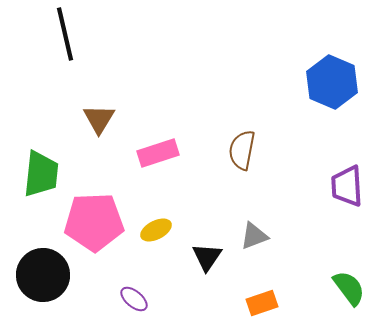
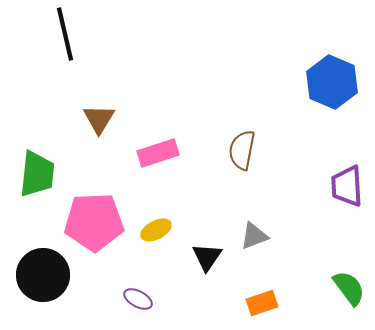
green trapezoid: moved 4 px left
purple ellipse: moved 4 px right; rotated 12 degrees counterclockwise
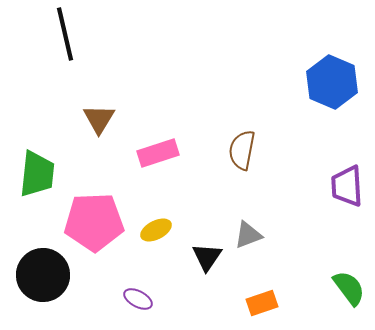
gray triangle: moved 6 px left, 1 px up
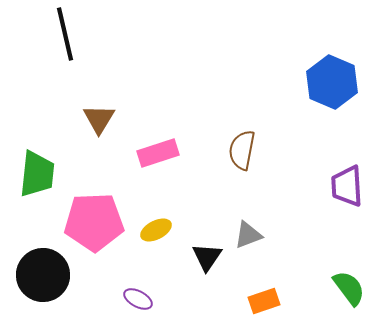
orange rectangle: moved 2 px right, 2 px up
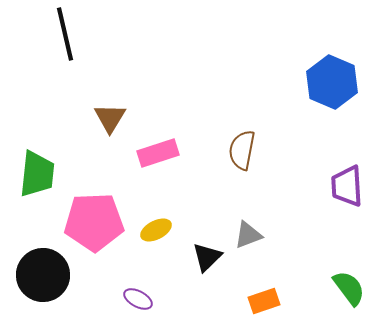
brown triangle: moved 11 px right, 1 px up
black triangle: rotated 12 degrees clockwise
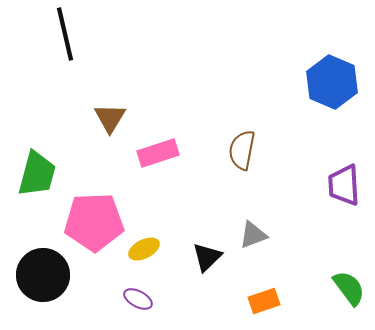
green trapezoid: rotated 9 degrees clockwise
purple trapezoid: moved 3 px left, 1 px up
yellow ellipse: moved 12 px left, 19 px down
gray triangle: moved 5 px right
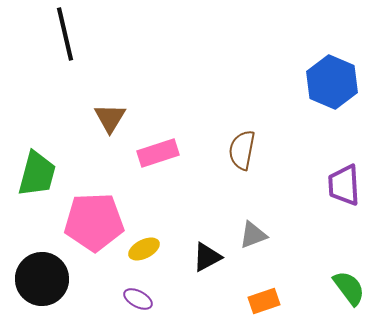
black triangle: rotated 16 degrees clockwise
black circle: moved 1 px left, 4 px down
